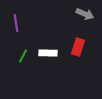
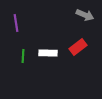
gray arrow: moved 1 px down
red rectangle: rotated 36 degrees clockwise
green line: rotated 24 degrees counterclockwise
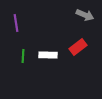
white rectangle: moved 2 px down
